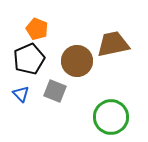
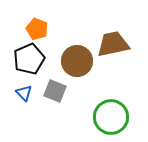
blue triangle: moved 3 px right, 1 px up
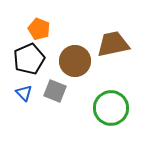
orange pentagon: moved 2 px right
brown circle: moved 2 px left
green circle: moved 9 px up
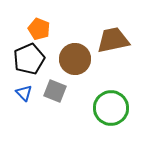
brown trapezoid: moved 4 px up
brown circle: moved 2 px up
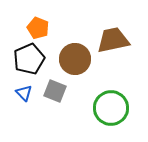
orange pentagon: moved 1 px left, 1 px up
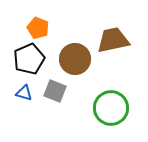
blue triangle: rotated 30 degrees counterclockwise
